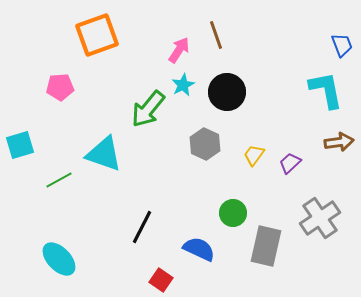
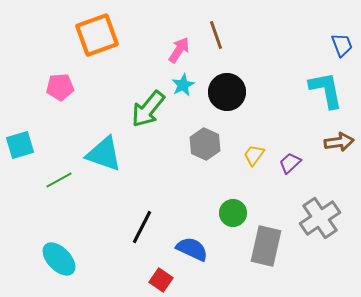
blue semicircle: moved 7 px left
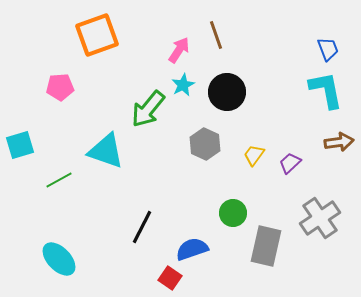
blue trapezoid: moved 14 px left, 4 px down
cyan triangle: moved 2 px right, 3 px up
blue semicircle: rotated 44 degrees counterclockwise
red square: moved 9 px right, 2 px up
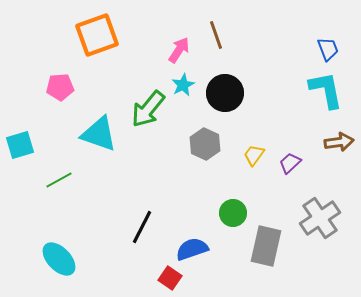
black circle: moved 2 px left, 1 px down
cyan triangle: moved 7 px left, 17 px up
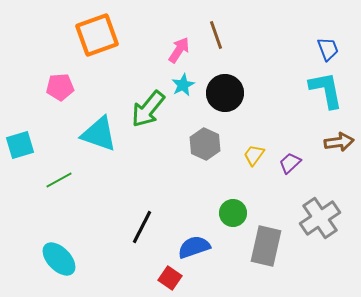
blue semicircle: moved 2 px right, 2 px up
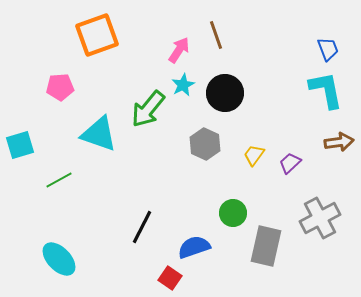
gray cross: rotated 6 degrees clockwise
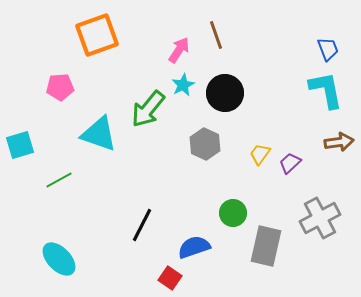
yellow trapezoid: moved 6 px right, 1 px up
black line: moved 2 px up
